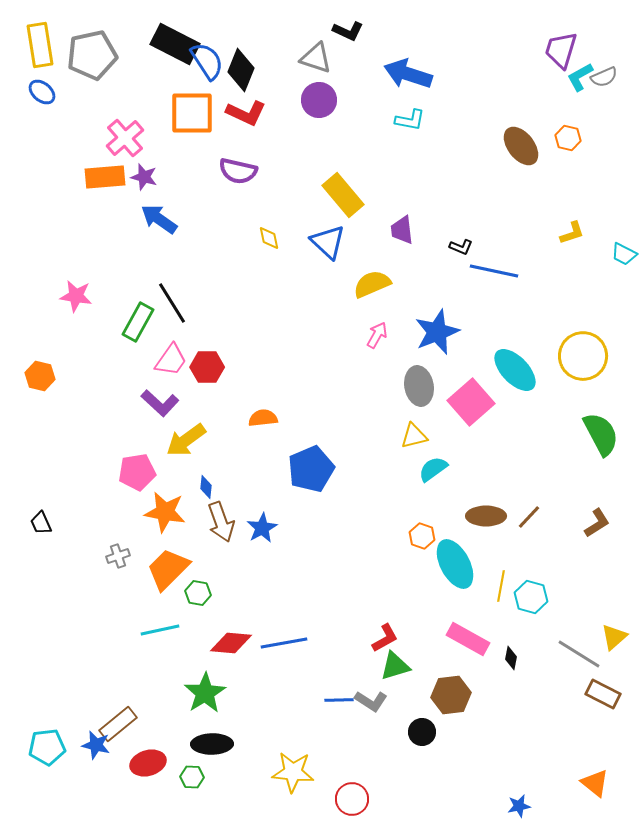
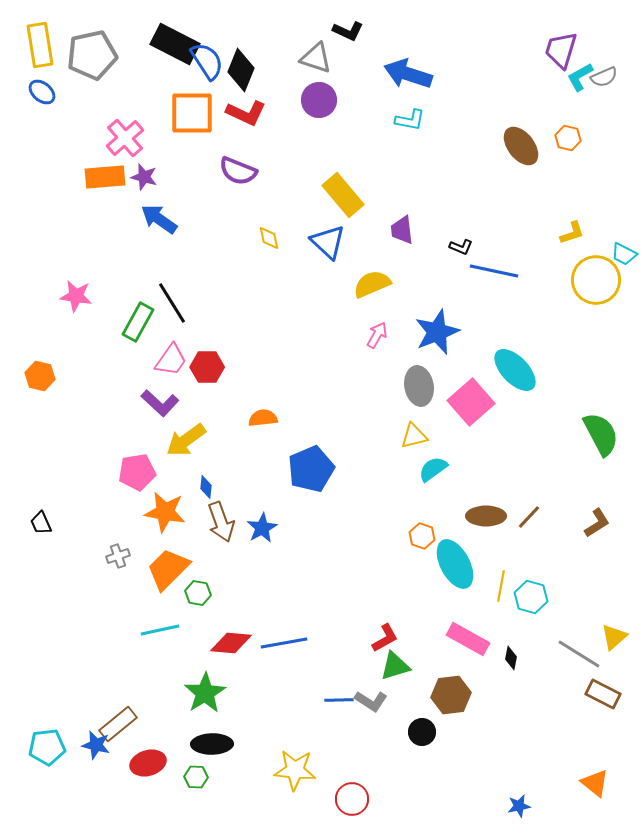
purple semicircle at (238, 171): rotated 9 degrees clockwise
yellow circle at (583, 356): moved 13 px right, 76 px up
yellow star at (293, 772): moved 2 px right, 2 px up
green hexagon at (192, 777): moved 4 px right
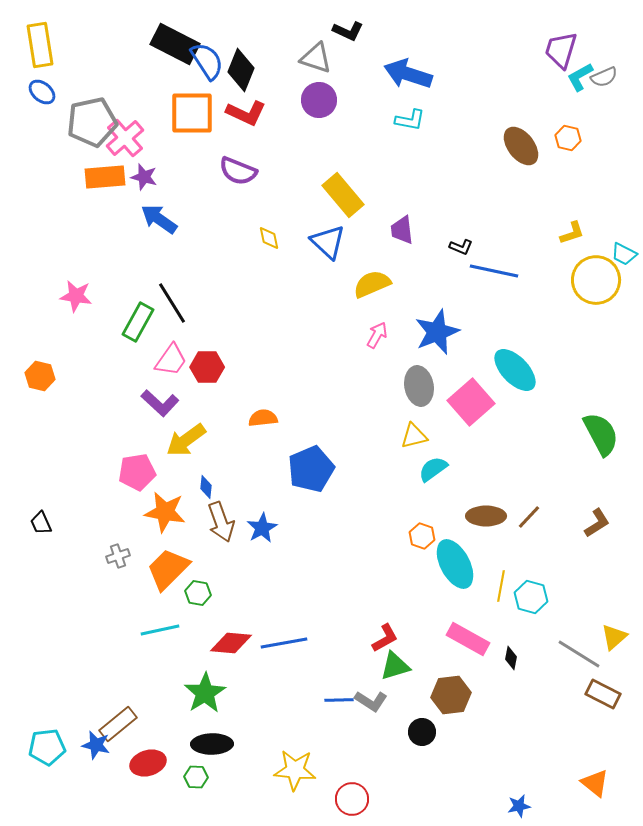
gray pentagon at (92, 55): moved 67 px down
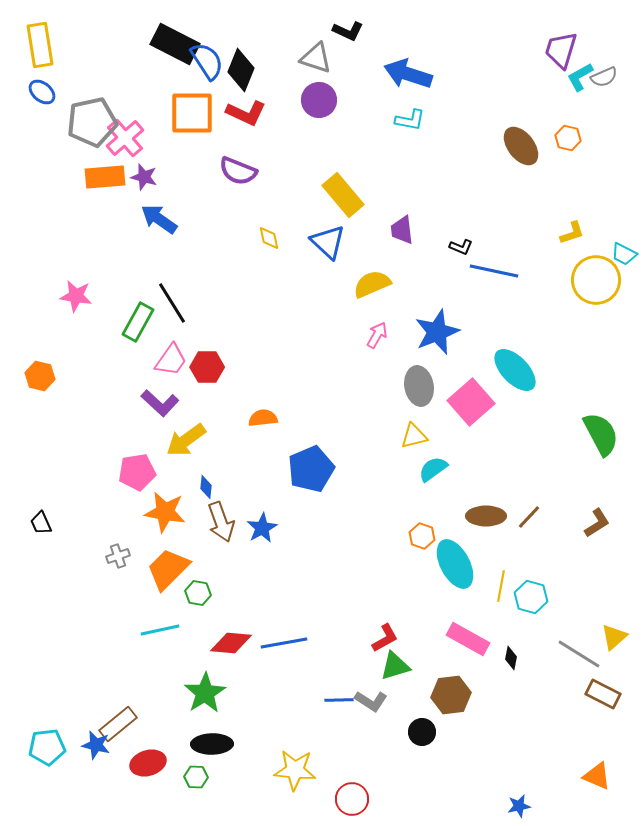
orange triangle at (595, 783): moved 2 px right, 7 px up; rotated 16 degrees counterclockwise
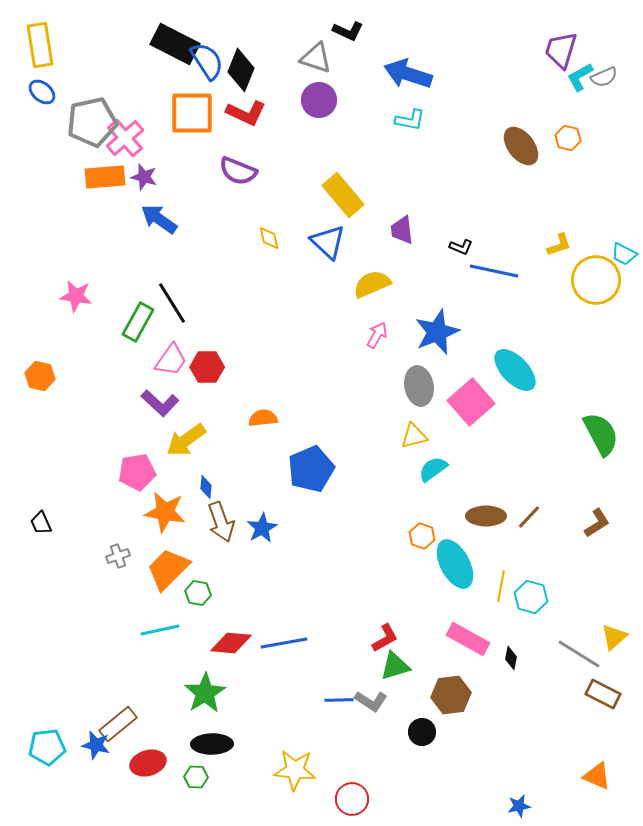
yellow L-shape at (572, 233): moved 13 px left, 12 px down
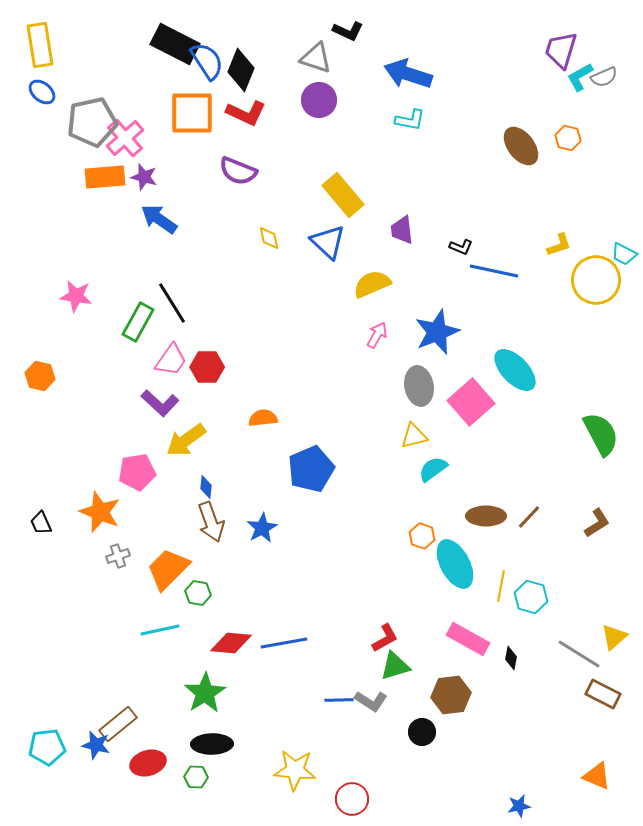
orange star at (165, 512): moved 65 px left; rotated 12 degrees clockwise
brown arrow at (221, 522): moved 10 px left
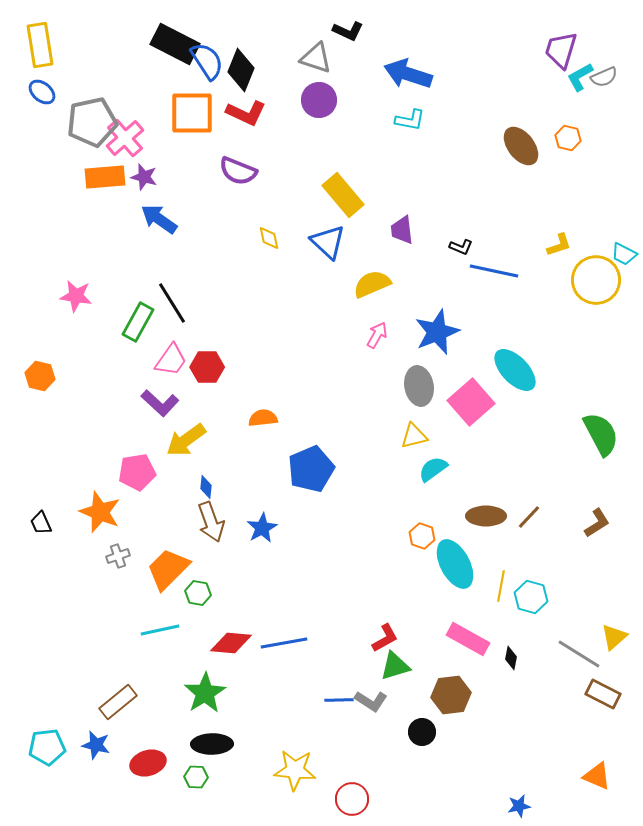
brown rectangle at (118, 724): moved 22 px up
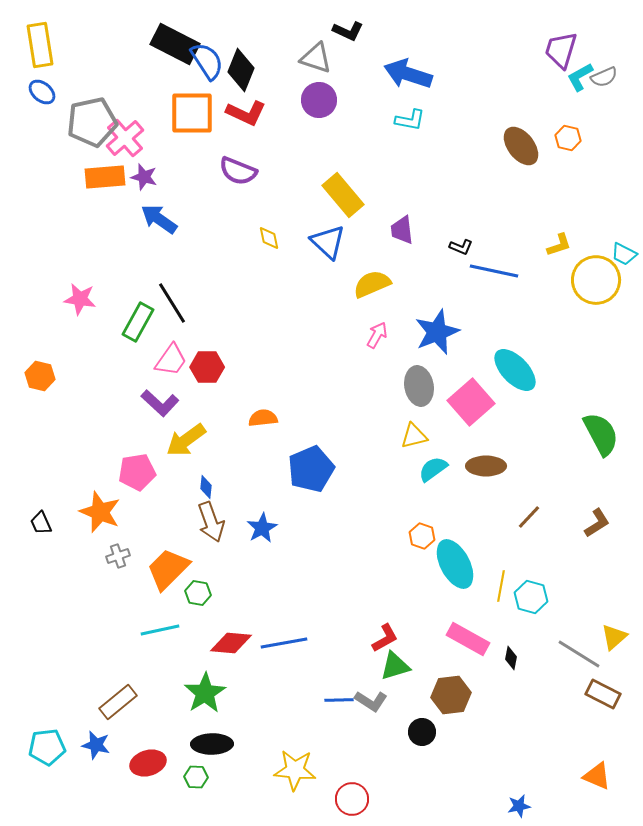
pink star at (76, 296): moved 4 px right, 3 px down
brown ellipse at (486, 516): moved 50 px up
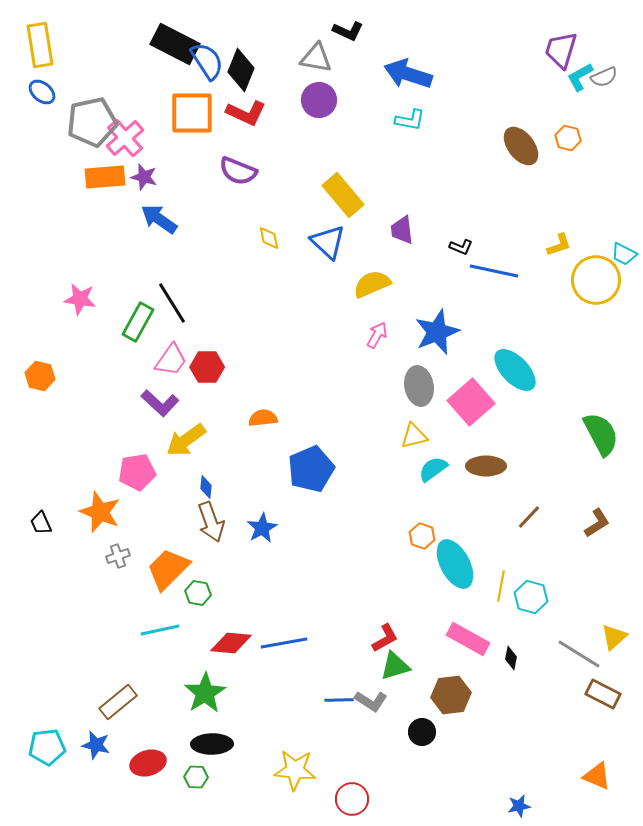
gray triangle at (316, 58): rotated 8 degrees counterclockwise
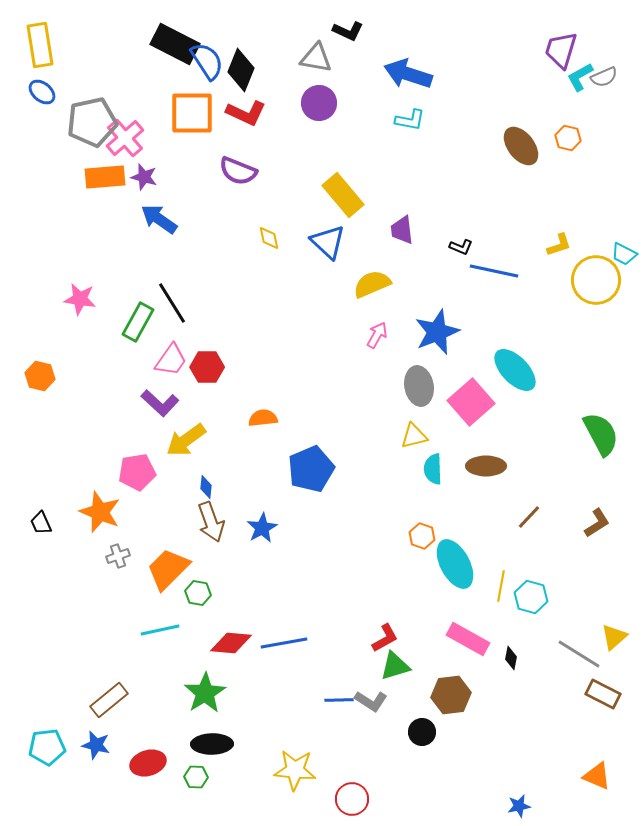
purple circle at (319, 100): moved 3 px down
cyan semicircle at (433, 469): rotated 56 degrees counterclockwise
brown rectangle at (118, 702): moved 9 px left, 2 px up
